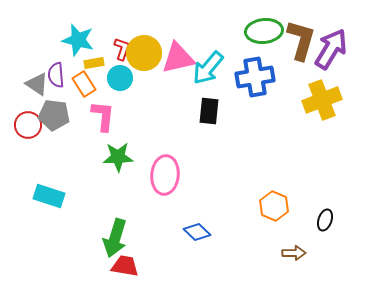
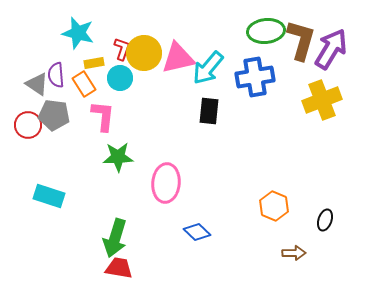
green ellipse: moved 2 px right
cyan star: moved 7 px up
pink ellipse: moved 1 px right, 8 px down
red trapezoid: moved 6 px left, 2 px down
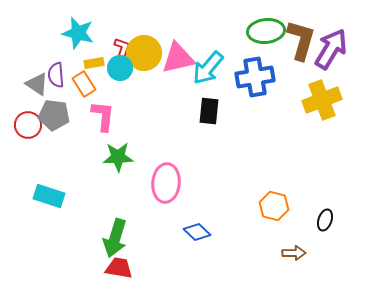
cyan circle: moved 10 px up
orange hexagon: rotated 8 degrees counterclockwise
